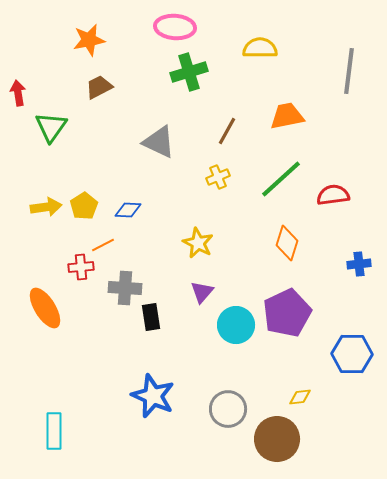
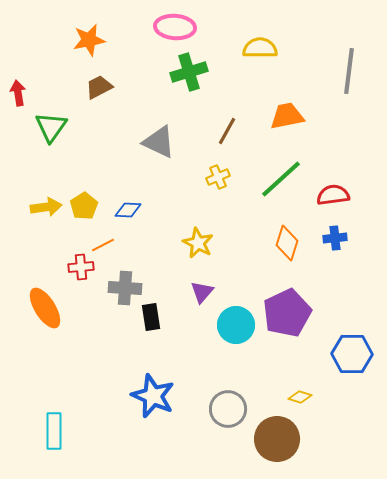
blue cross: moved 24 px left, 26 px up
yellow diamond: rotated 25 degrees clockwise
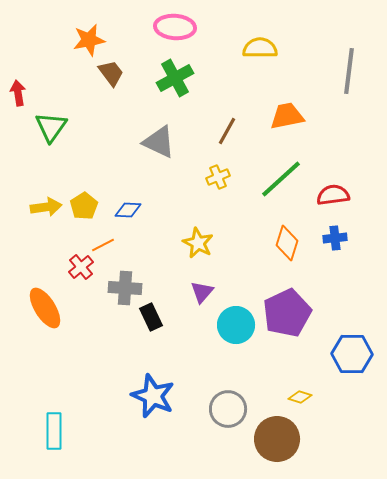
green cross: moved 14 px left, 6 px down; rotated 12 degrees counterclockwise
brown trapezoid: moved 12 px right, 14 px up; rotated 80 degrees clockwise
red cross: rotated 35 degrees counterclockwise
black rectangle: rotated 16 degrees counterclockwise
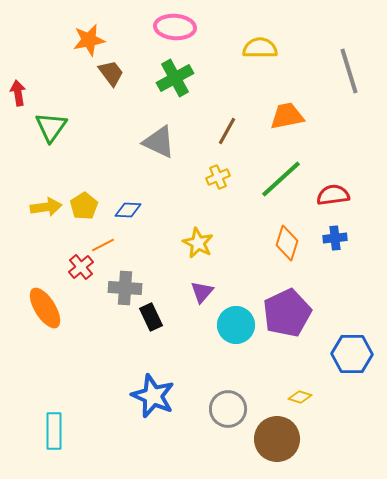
gray line: rotated 24 degrees counterclockwise
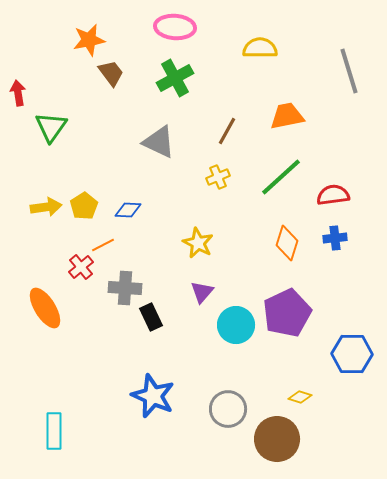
green line: moved 2 px up
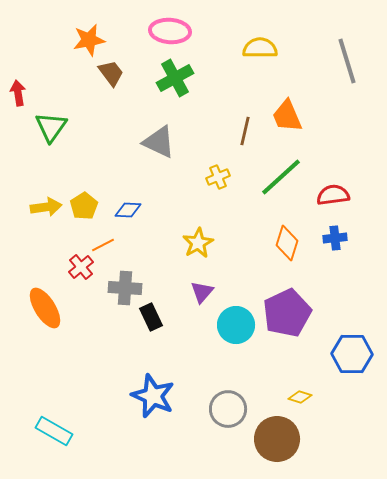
pink ellipse: moved 5 px left, 4 px down
gray line: moved 2 px left, 10 px up
orange trapezoid: rotated 102 degrees counterclockwise
brown line: moved 18 px right; rotated 16 degrees counterclockwise
yellow star: rotated 16 degrees clockwise
cyan rectangle: rotated 60 degrees counterclockwise
